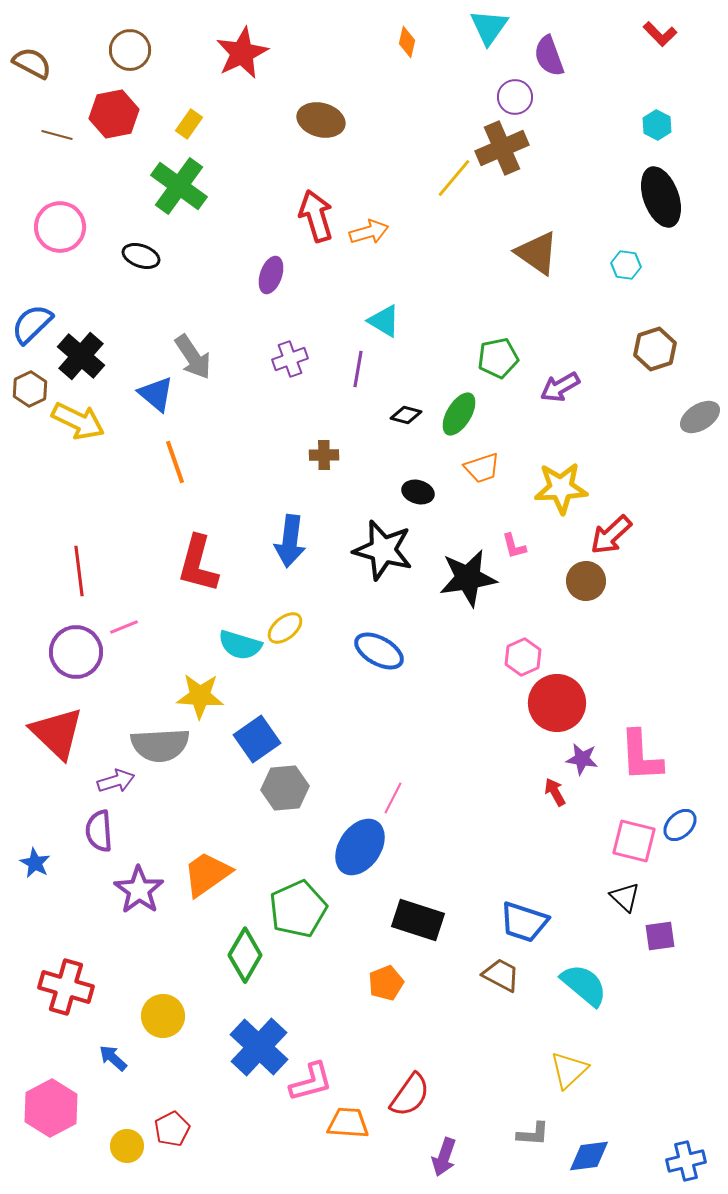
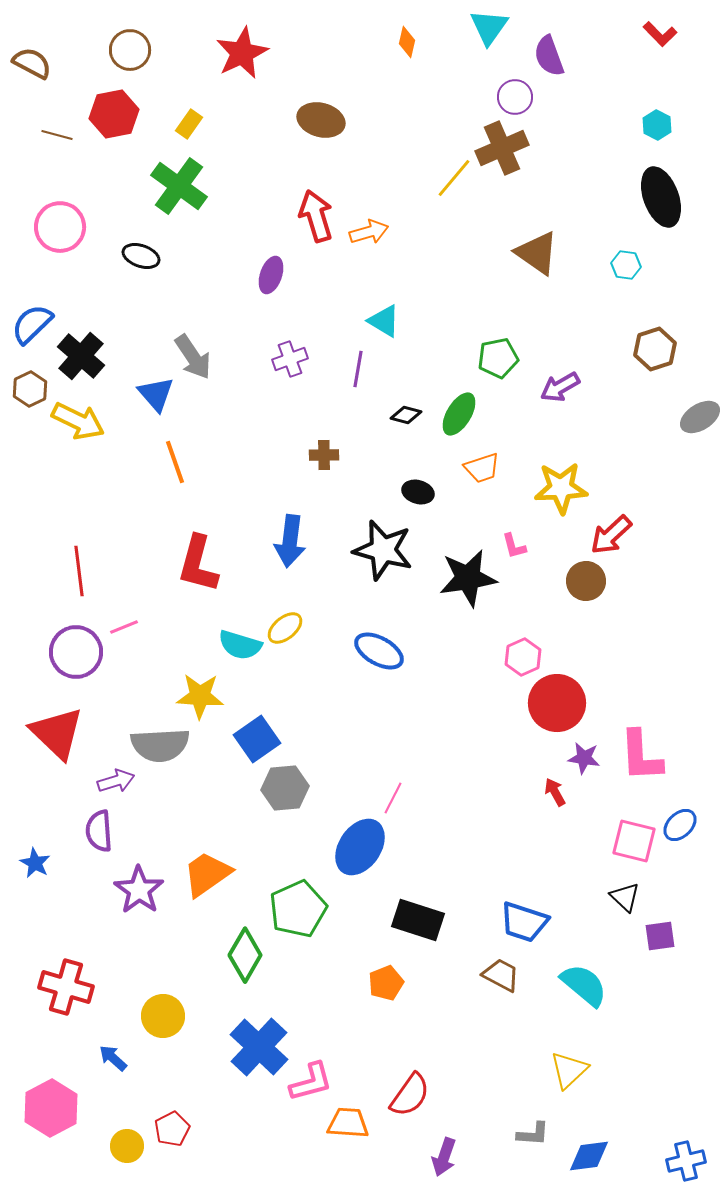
blue triangle at (156, 394): rotated 9 degrees clockwise
purple star at (582, 759): moved 2 px right, 1 px up
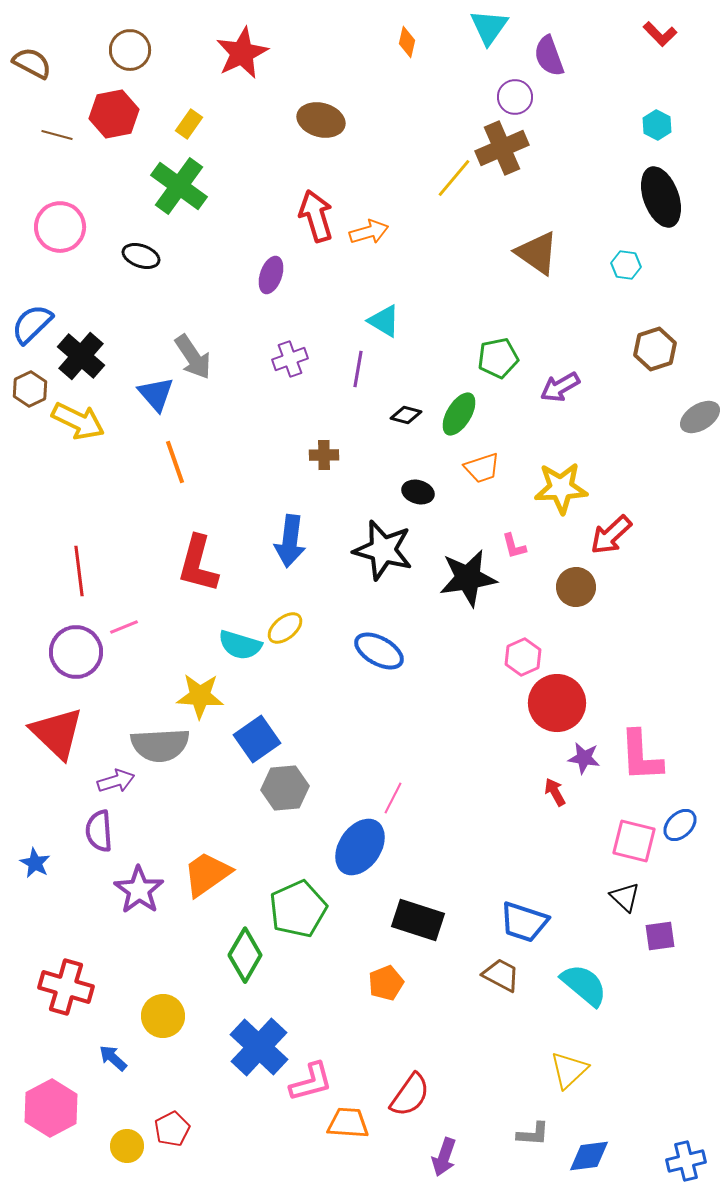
brown circle at (586, 581): moved 10 px left, 6 px down
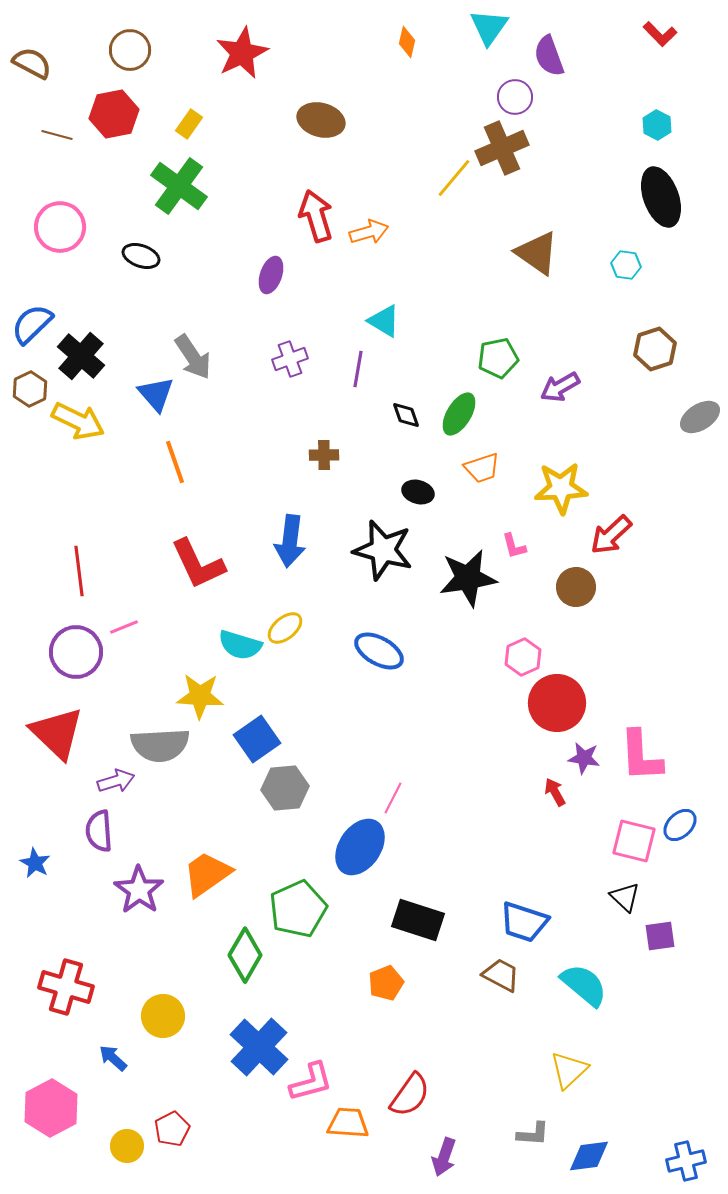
black diamond at (406, 415): rotated 56 degrees clockwise
red L-shape at (198, 564): rotated 40 degrees counterclockwise
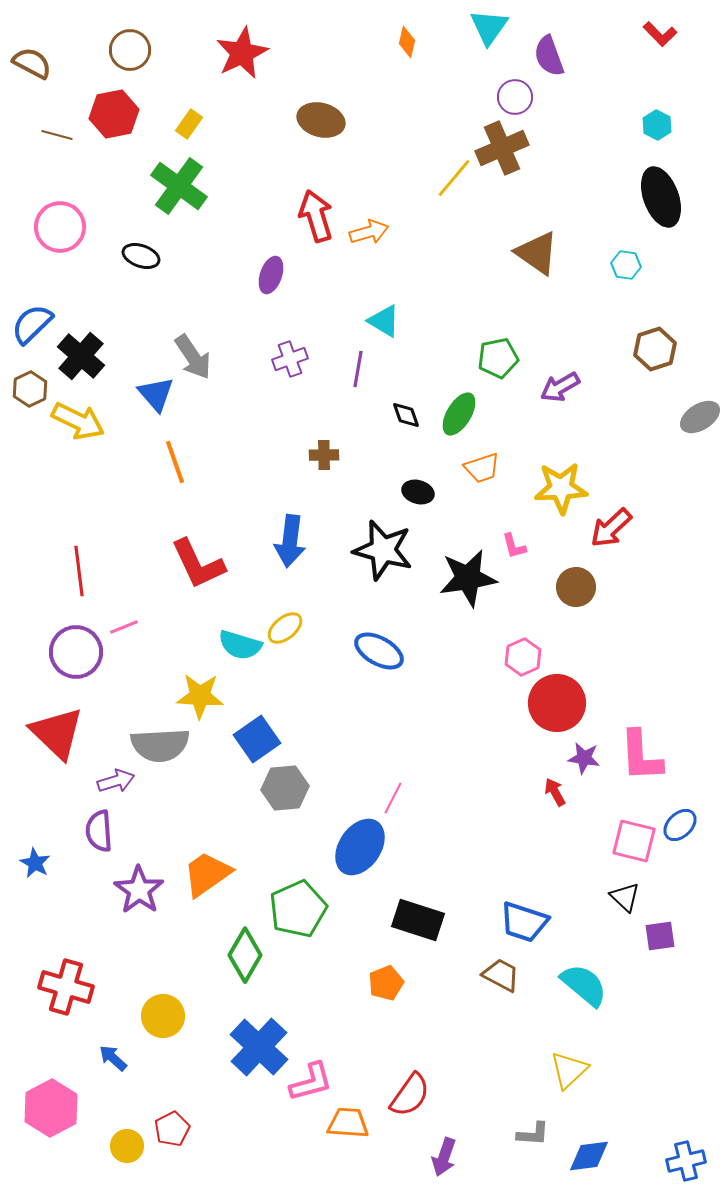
red arrow at (611, 535): moved 7 px up
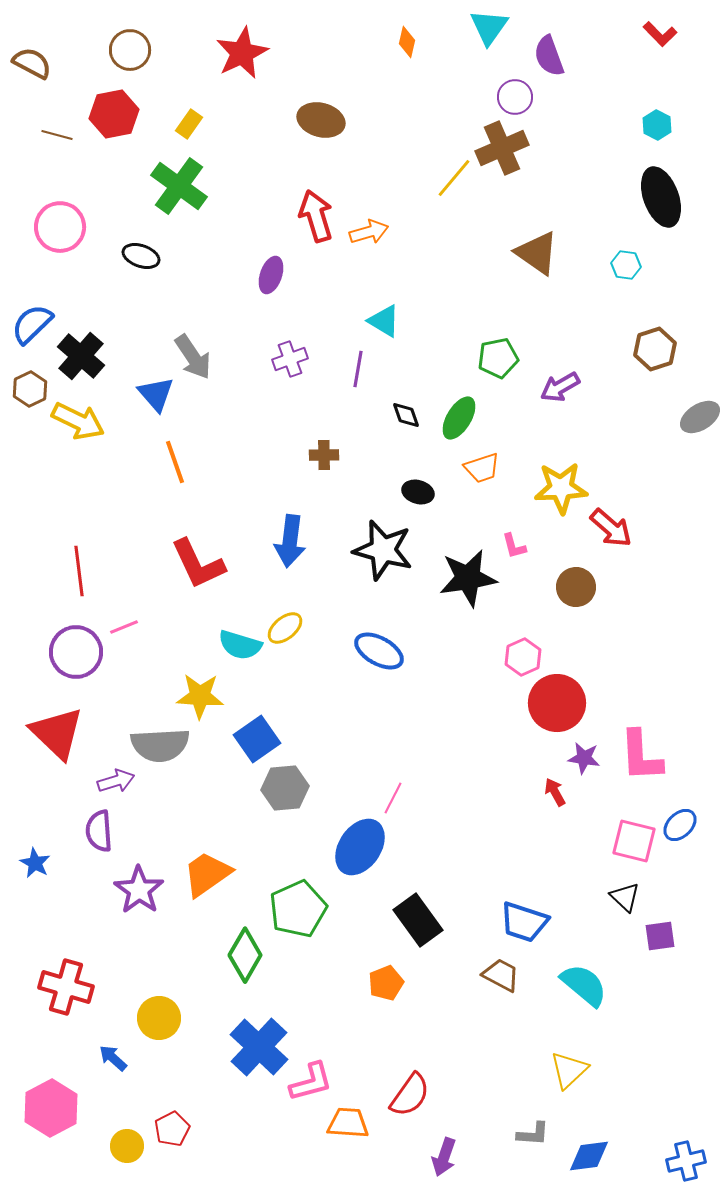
green ellipse at (459, 414): moved 4 px down
red arrow at (611, 528): rotated 96 degrees counterclockwise
black rectangle at (418, 920): rotated 36 degrees clockwise
yellow circle at (163, 1016): moved 4 px left, 2 px down
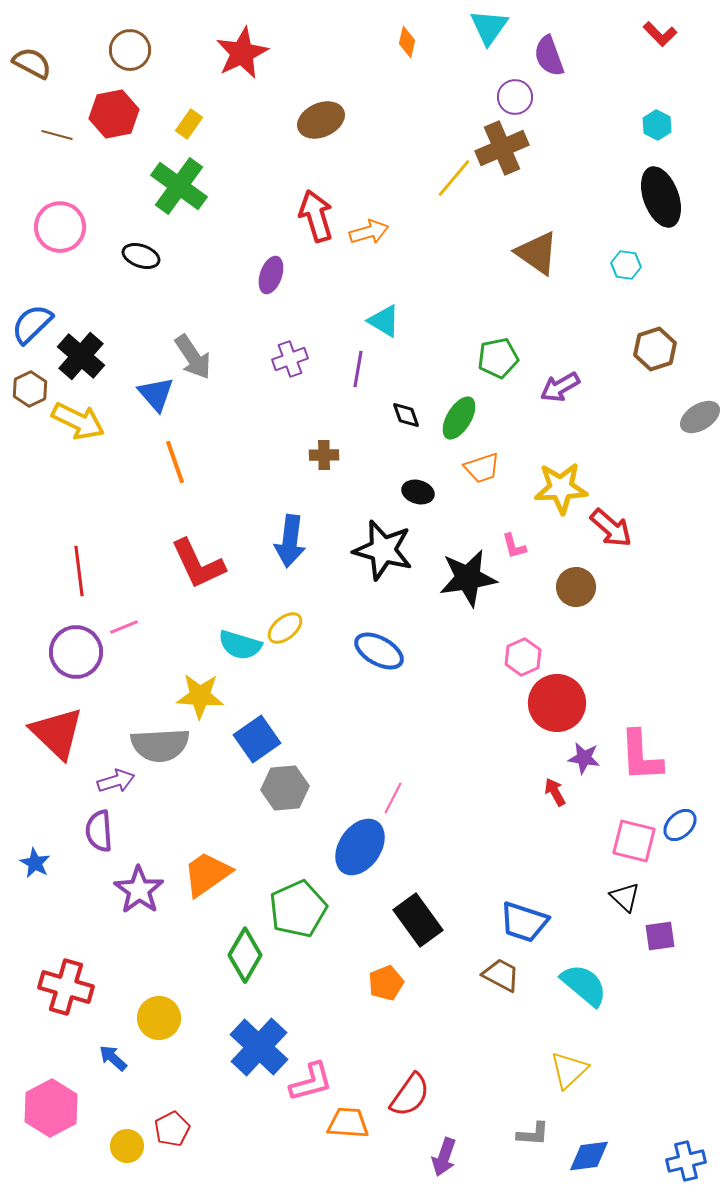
brown ellipse at (321, 120): rotated 39 degrees counterclockwise
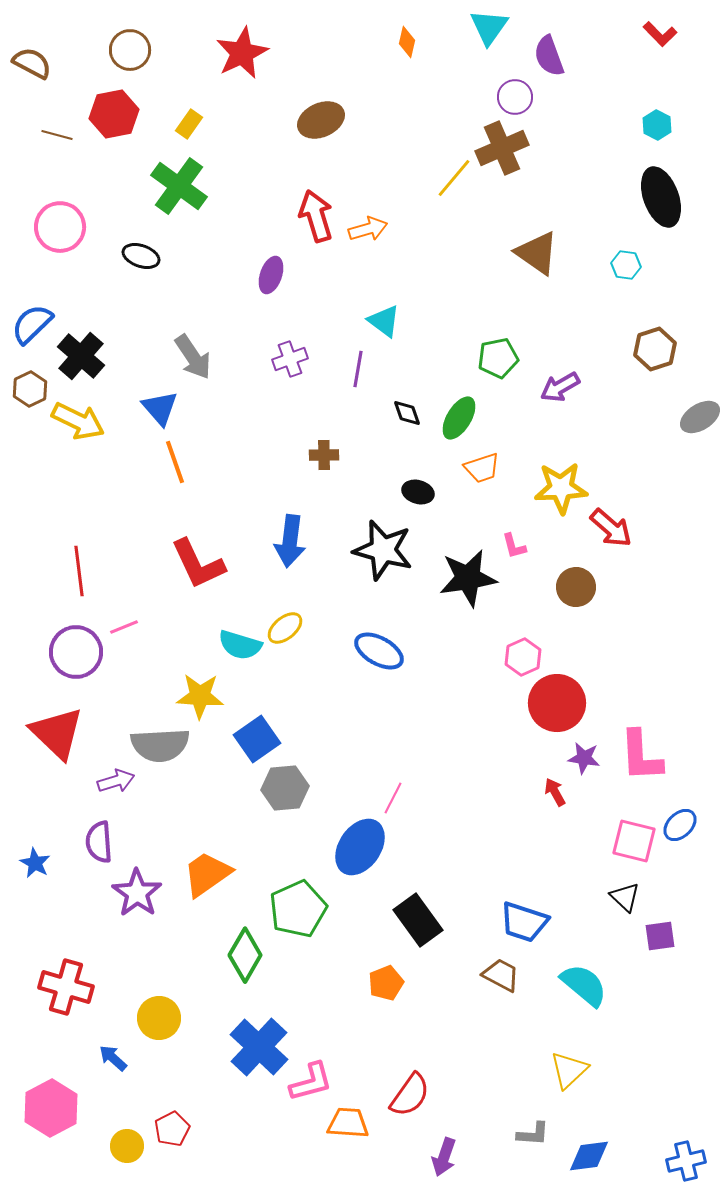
orange arrow at (369, 232): moved 1 px left, 3 px up
cyan triangle at (384, 321): rotated 6 degrees clockwise
blue triangle at (156, 394): moved 4 px right, 14 px down
black diamond at (406, 415): moved 1 px right, 2 px up
purple semicircle at (99, 831): moved 11 px down
purple star at (139, 890): moved 2 px left, 3 px down
